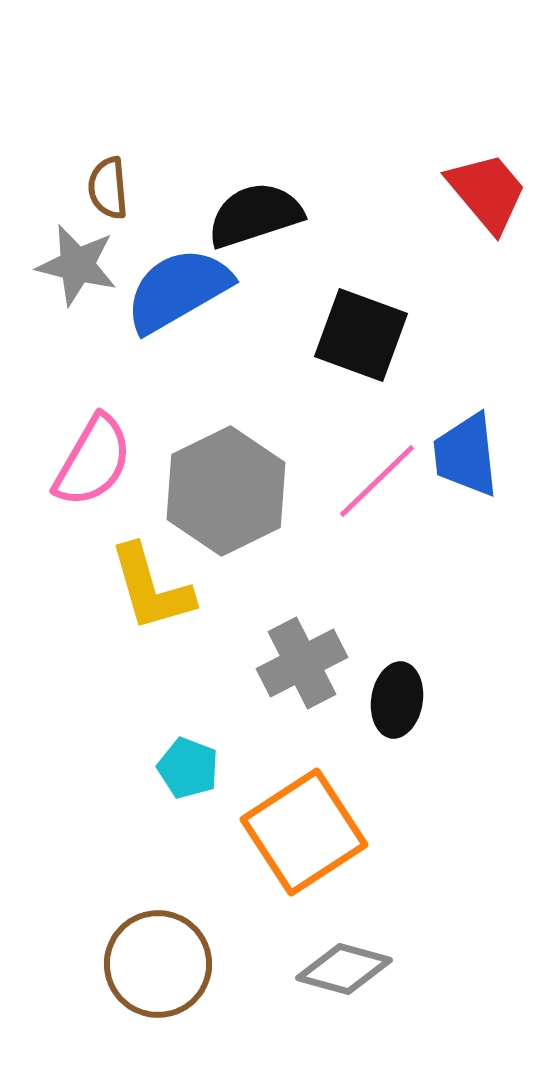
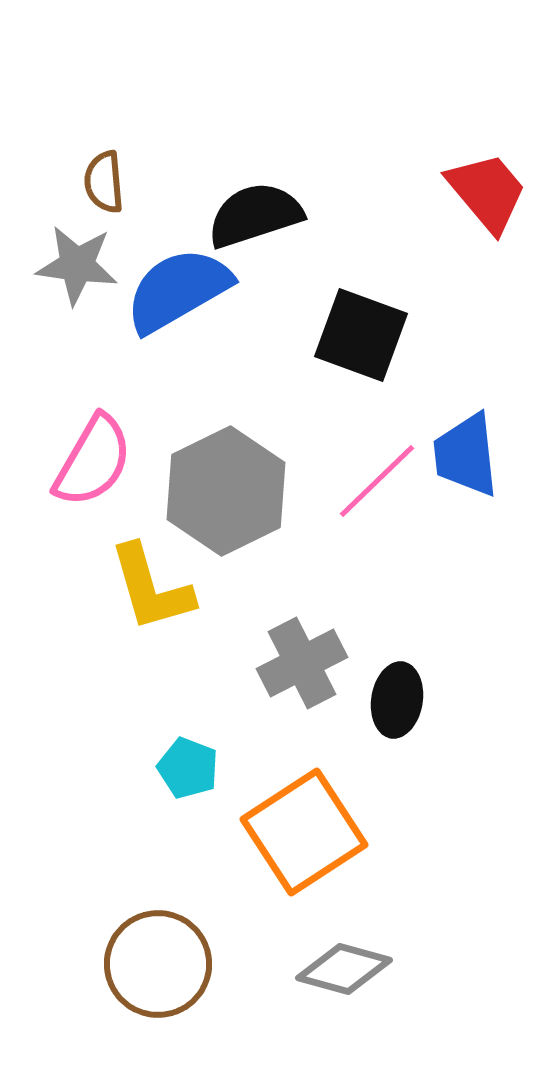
brown semicircle: moved 4 px left, 6 px up
gray star: rotated 6 degrees counterclockwise
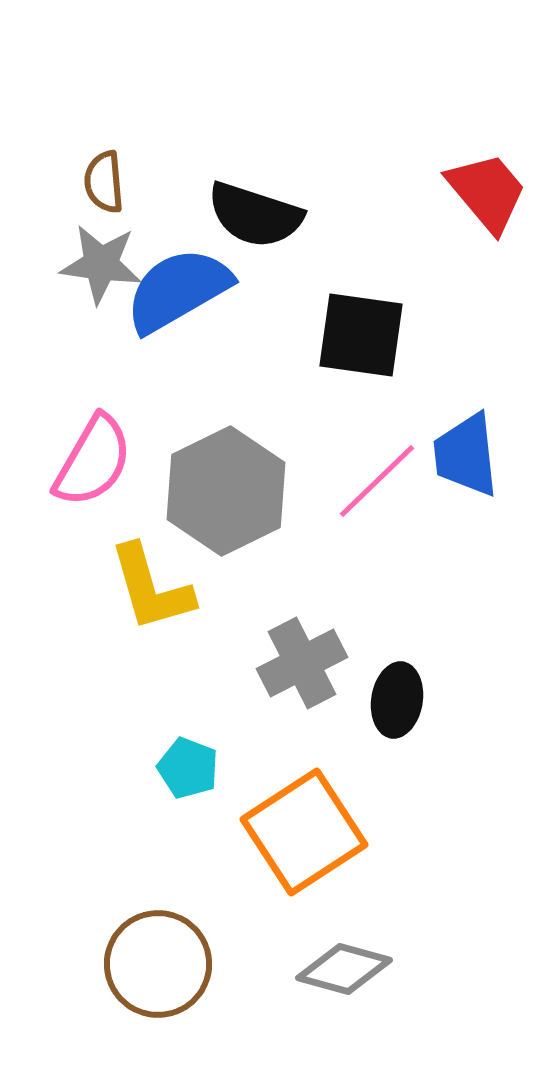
black semicircle: rotated 144 degrees counterclockwise
gray star: moved 24 px right, 1 px up
black square: rotated 12 degrees counterclockwise
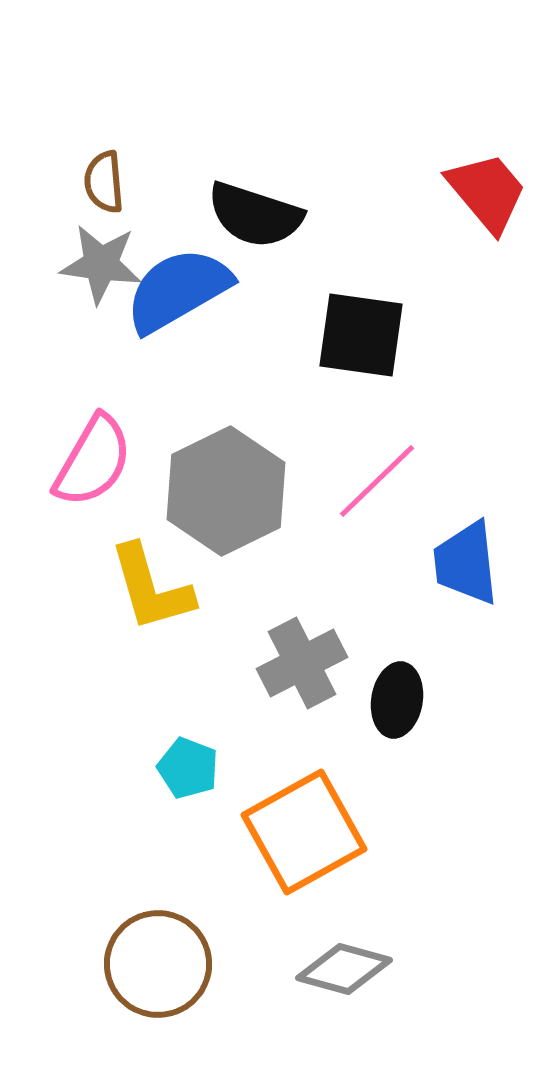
blue trapezoid: moved 108 px down
orange square: rotated 4 degrees clockwise
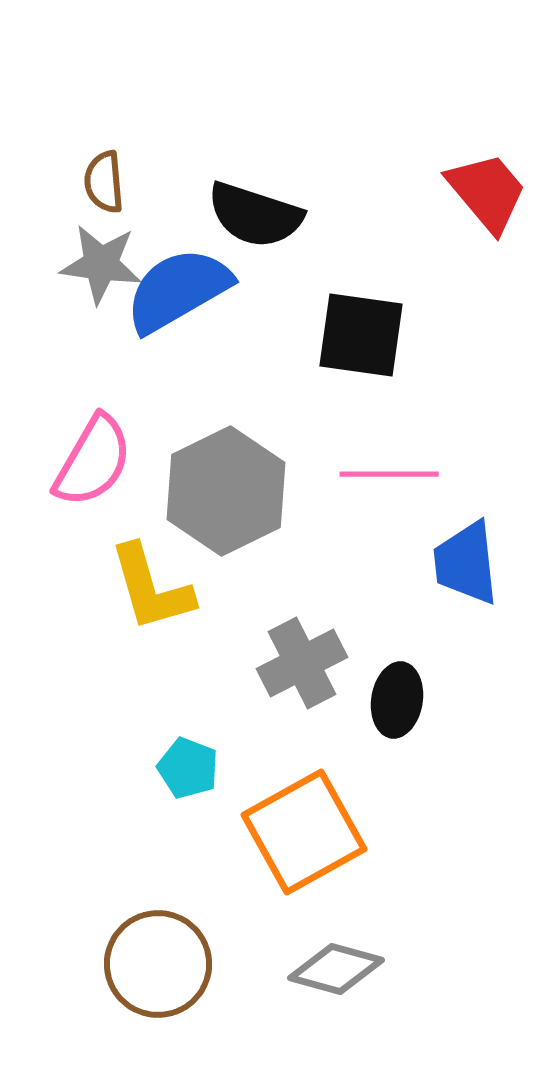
pink line: moved 12 px right, 7 px up; rotated 44 degrees clockwise
gray diamond: moved 8 px left
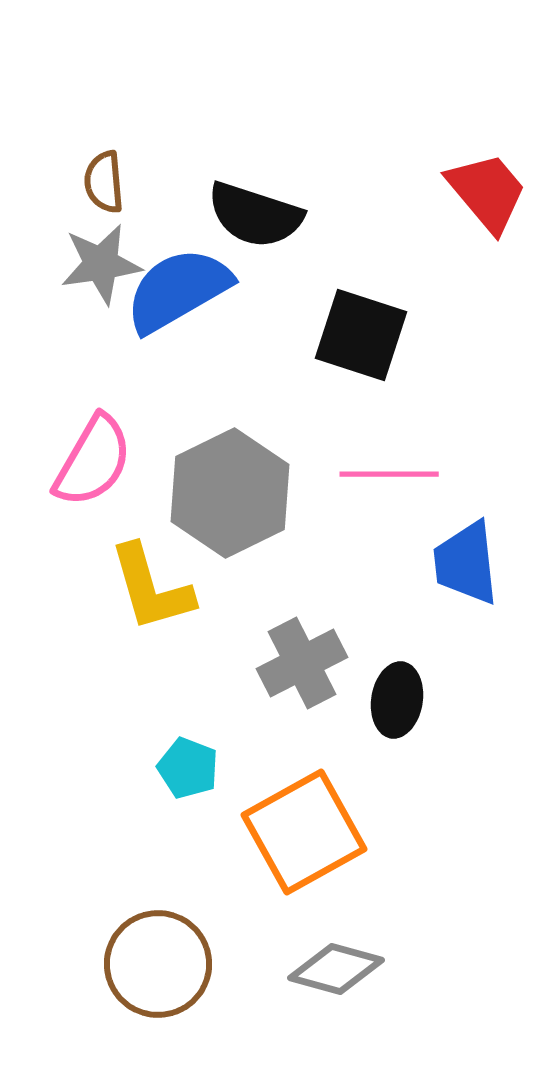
gray star: rotated 16 degrees counterclockwise
black square: rotated 10 degrees clockwise
gray hexagon: moved 4 px right, 2 px down
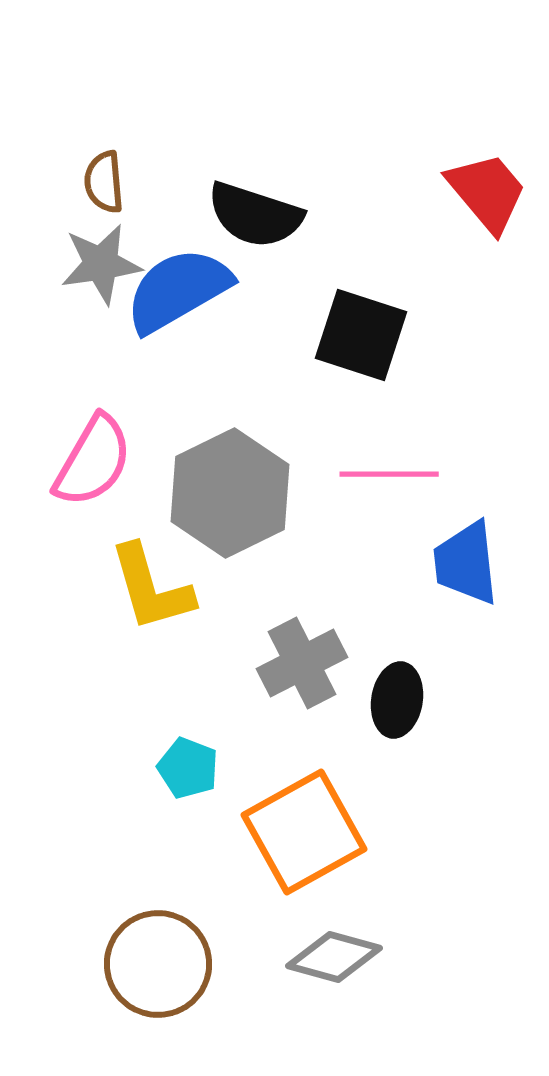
gray diamond: moved 2 px left, 12 px up
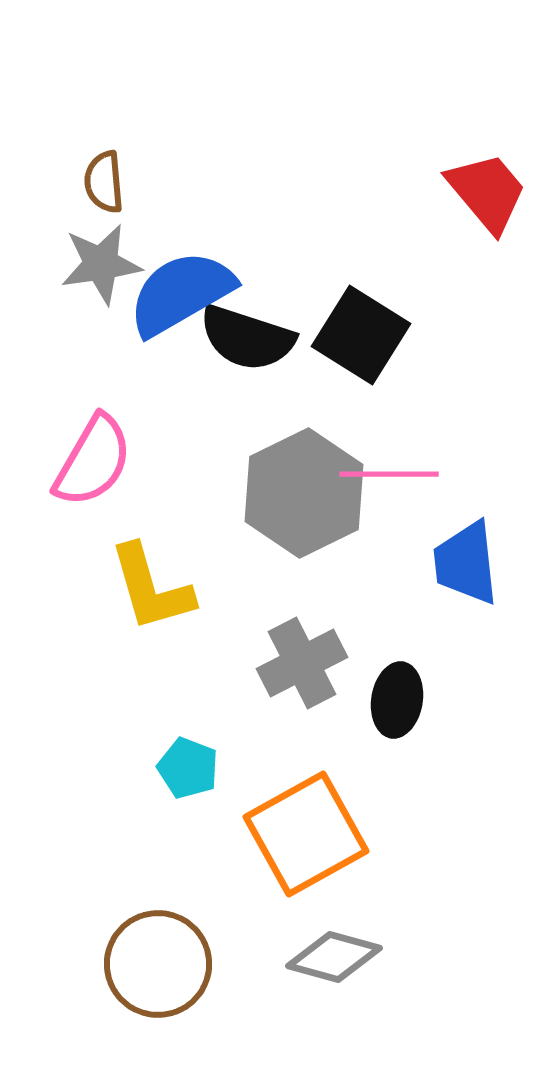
black semicircle: moved 8 px left, 123 px down
blue semicircle: moved 3 px right, 3 px down
black square: rotated 14 degrees clockwise
gray hexagon: moved 74 px right
orange square: moved 2 px right, 2 px down
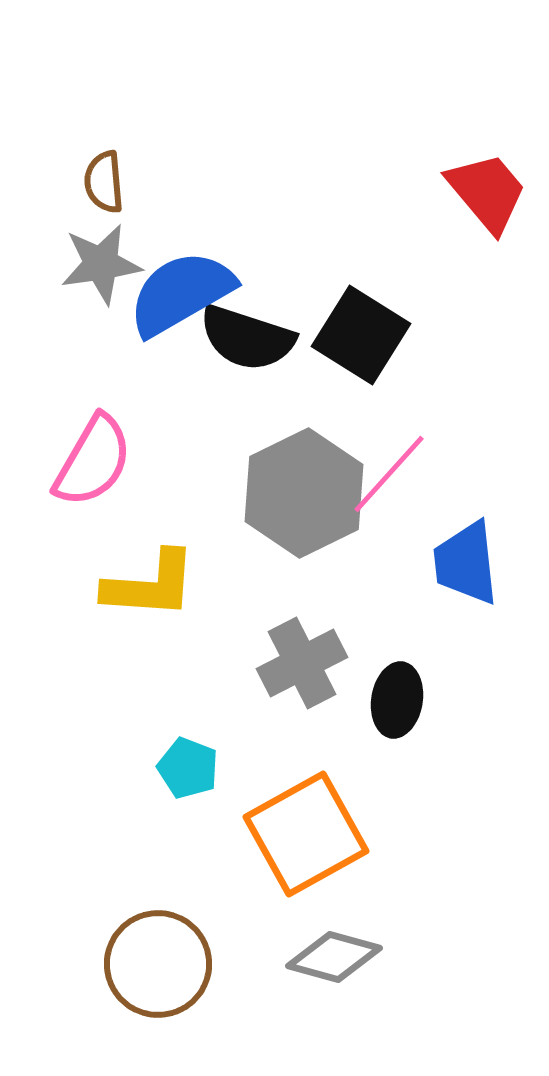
pink line: rotated 48 degrees counterclockwise
yellow L-shape: moved 1 px left, 3 px up; rotated 70 degrees counterclockwise
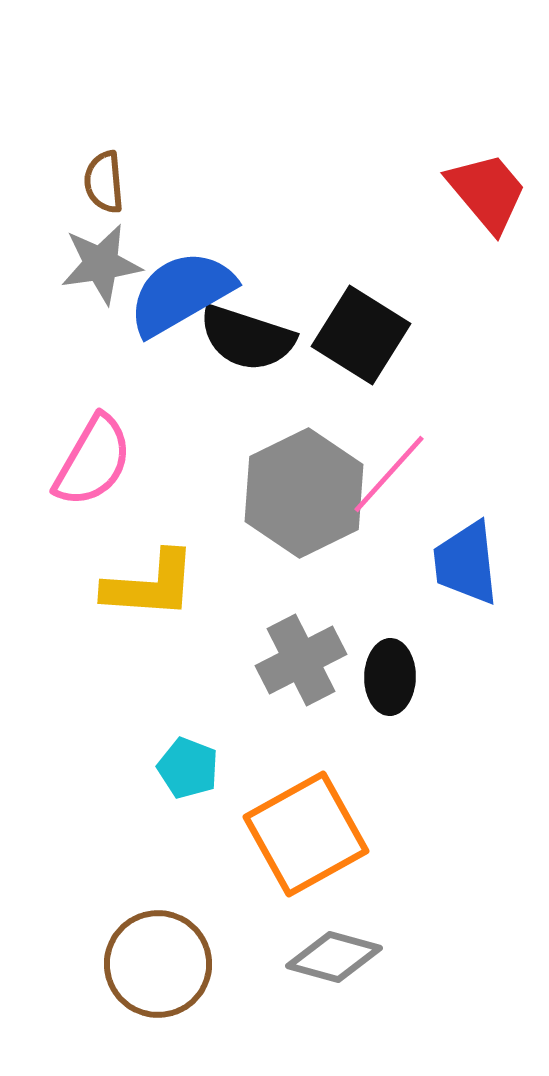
gray cross: moved 1 px left, 3 px up
black ellipse: moved 7 px left, 23 px up; rotated 8 degrees counterclockwise
